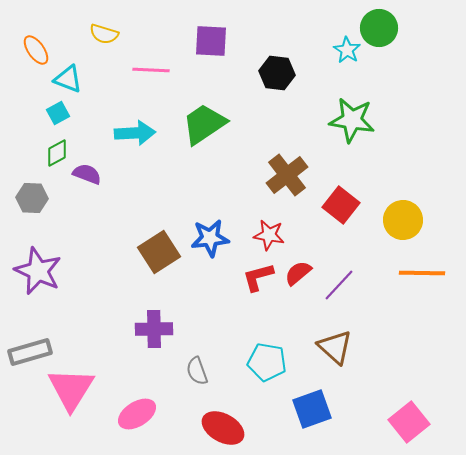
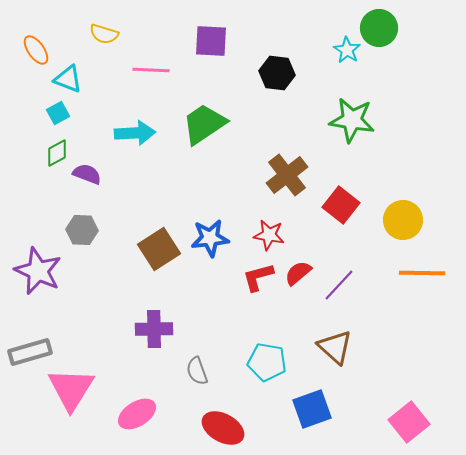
gray hexagon: moved 50 px right, 32 px down
brown square: moved 3 px up
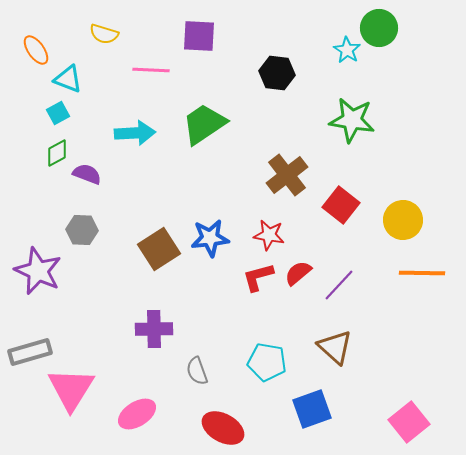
purple square: moved 12 px left, 5 px up
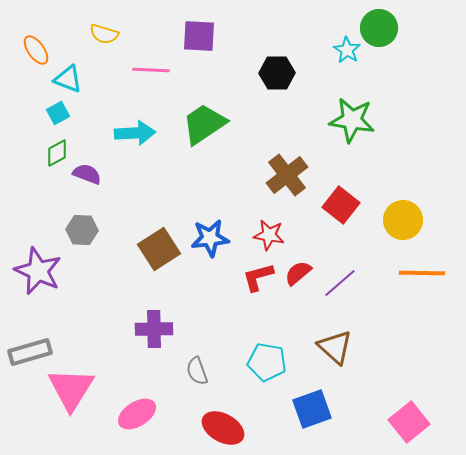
black hexagon: rotated 8 degrees counterclockwise
purple line: moved 1 px right, 2 px up; rotated 6 degrees clockwise
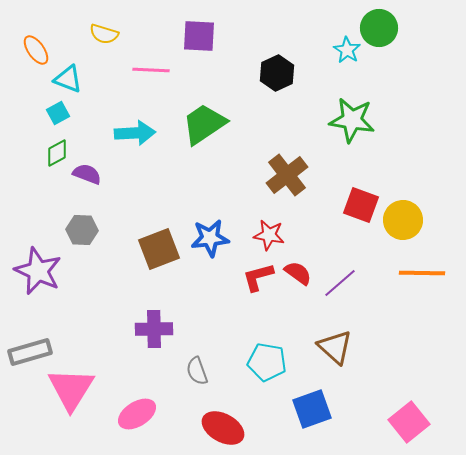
black hexagon: rotated 24 degrees counterclockwise
red square: moved 20 px right; rotated 18 degrees counterclockwise
brown square: rotated 12 degrees clockwise
red semicircle: rotated 76 degrees clockwise
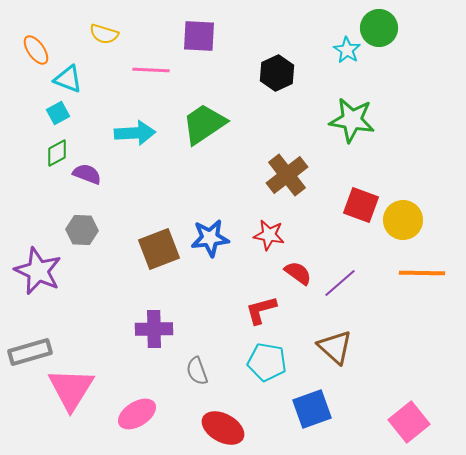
red L-shape: moved 3 px right, 33 px down
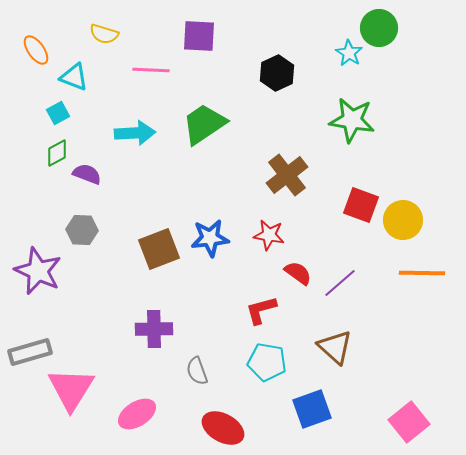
cyan star: moved 2 px right, 3 px down
cyan triangle: moved 6 px right, 2 px up
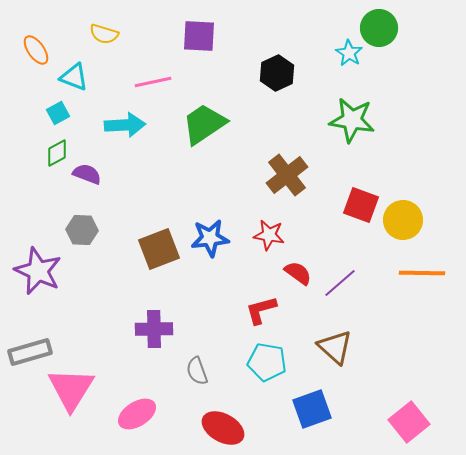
pink line: moved 2 px right, 12 px down; rotated 15 degrees counterclockwise
cyan arrow: moved 10 px left, 8 px up
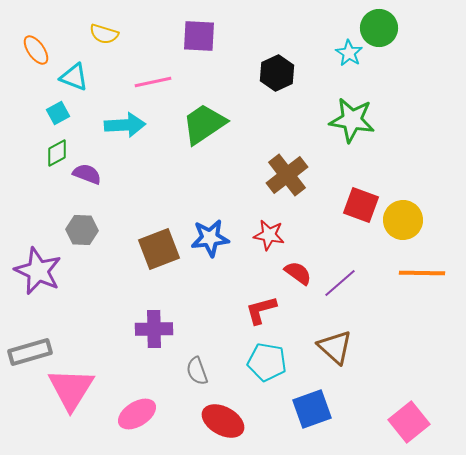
red ellipse: moved 7 px up
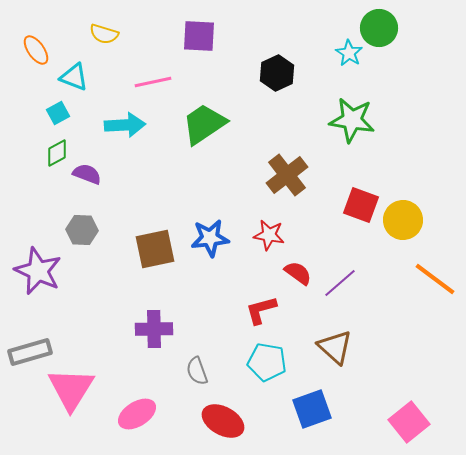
brown square: moved 4 px left; rotated 9 degrees clockwise
orange line: moved 13 px right, 6 px down; rotated 36 degrees clockwise
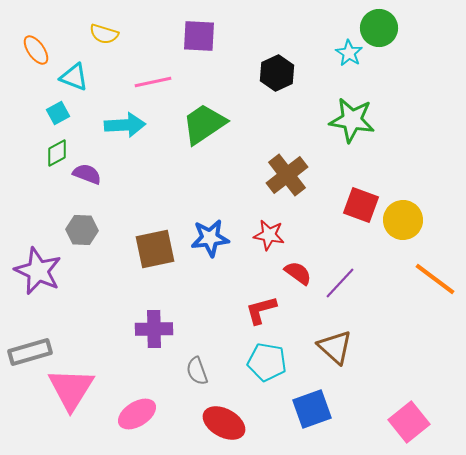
purple line: rotated 6 degrees counterclockwise
red ellipse: moved 1 px right, 2 px down
